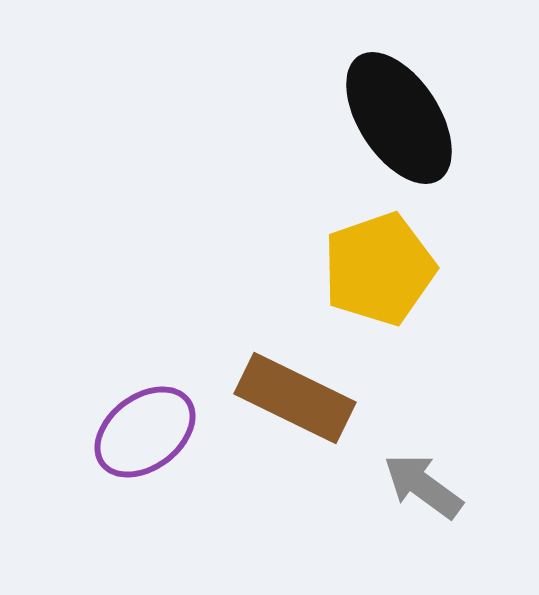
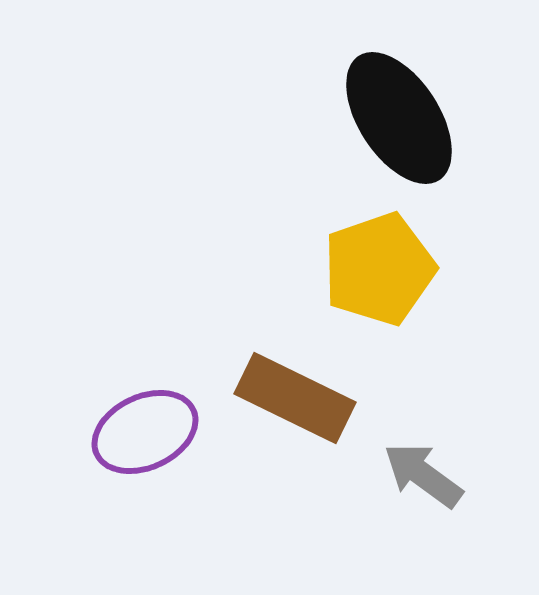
purple ellipse: rotated 12 degrees clockwise
gray arrow: moved 11 px up
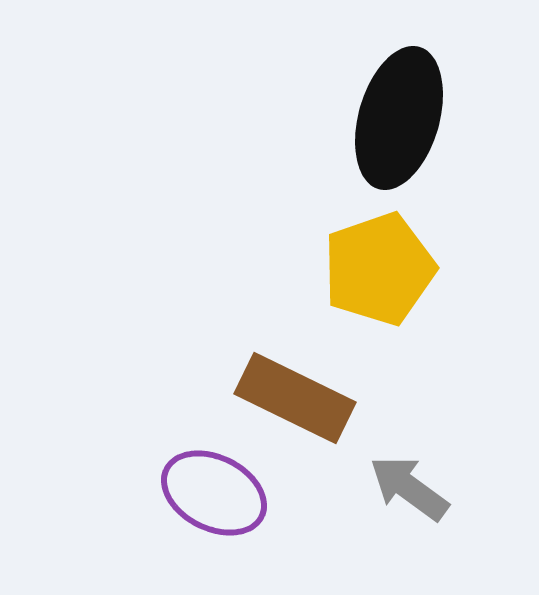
black ellipse: rotated 49 degrees clockwise
purple ellipse: moved 69 px right, 61 px down; rotated 52 degrees clockwise
gray arrow: moved 14 px left, 13 px down
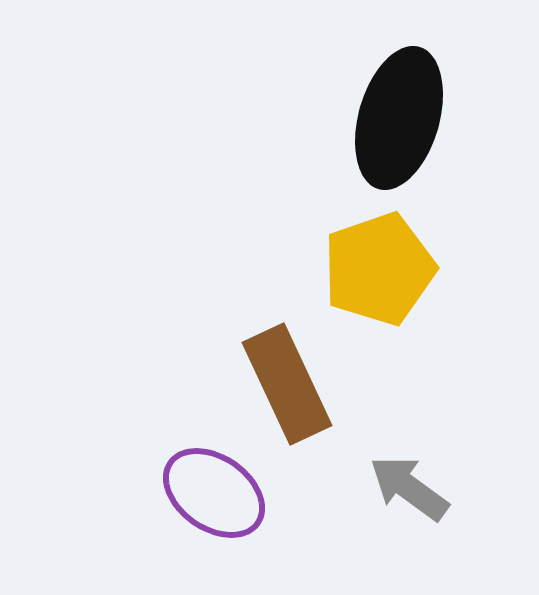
brown rectangle: moved 8 px left, 14 px up; rotated 39 degrees clockwise
purple ellipse: rotated 8 degrees clockwise
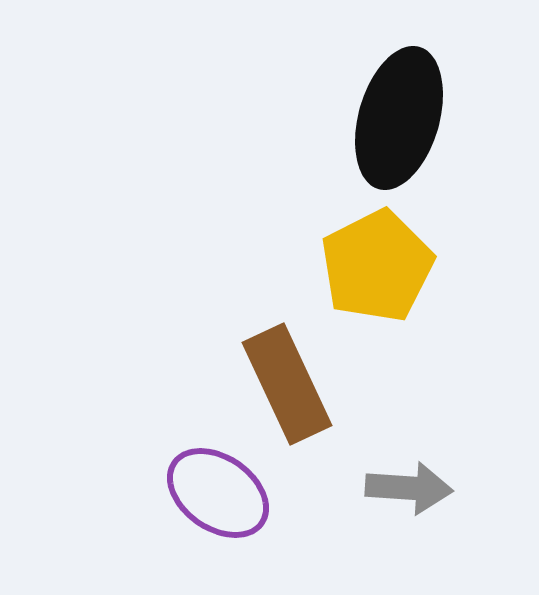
yellow pentagon: moved 2 px left, 3 px up; rotated 8 degrees counterclockwise
gray arrow: rotated 148 degrees clockwise
purple ellipse: moved 4 px right
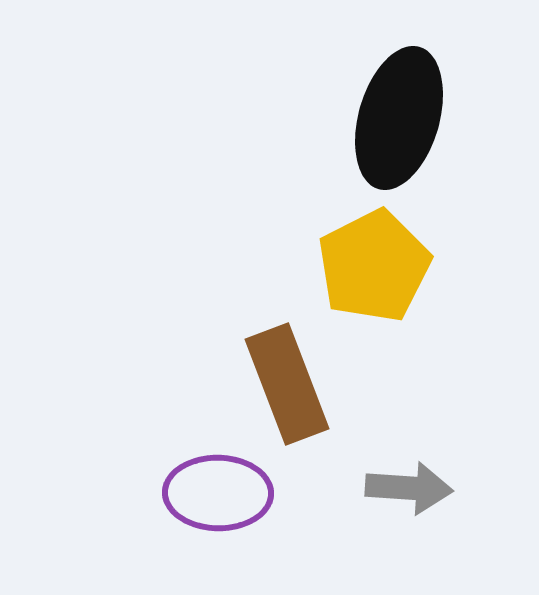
yellow pentagon: moved 3 px left
brown rectangle: rotated 4 degrees clockwise
purple ellipse: rotated 34 degrees counterclockwise
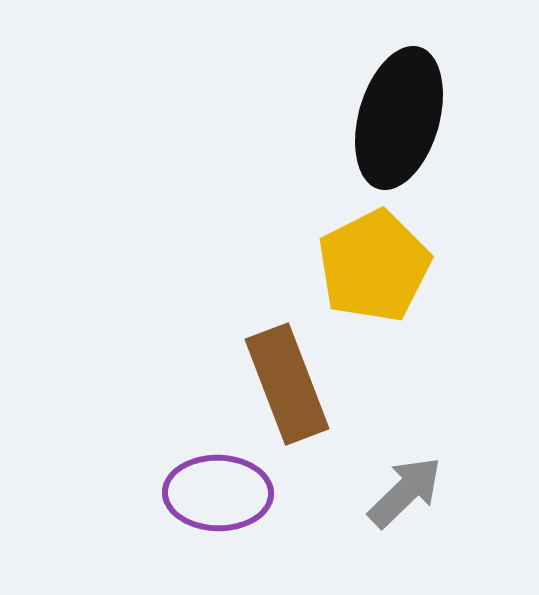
gray arrow: moved 4 px left, 4 px down; rotated 48 degrees counterclockwise
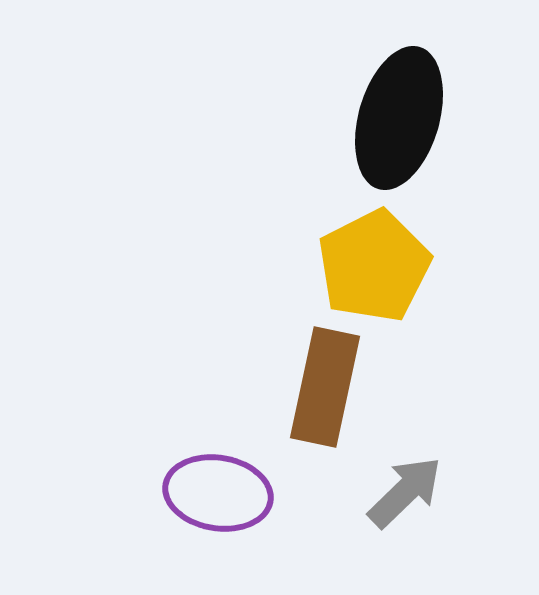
brown rectangle: moved 38 px right, 3 px down; rotated 33 degrees clockwise
purple ellipse: rotated 8 degrees clockwise
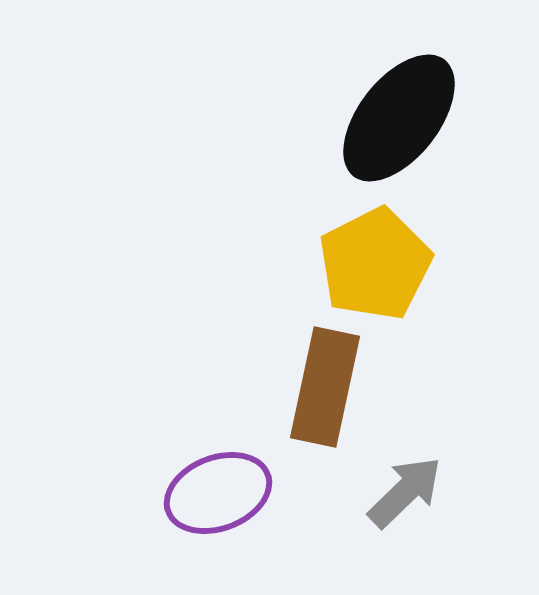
black ellipse: rotated 22 degrees clockwise
yellow pentagon: moved 1 px right, 2 px up
purple ellipse: rotated 30 degrees counterclockwise
